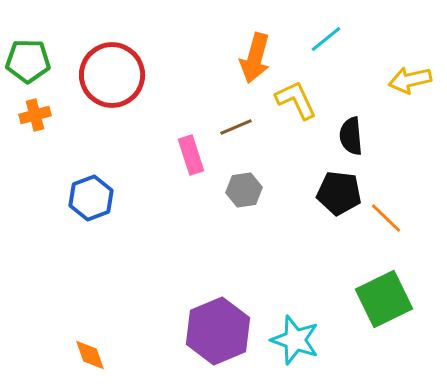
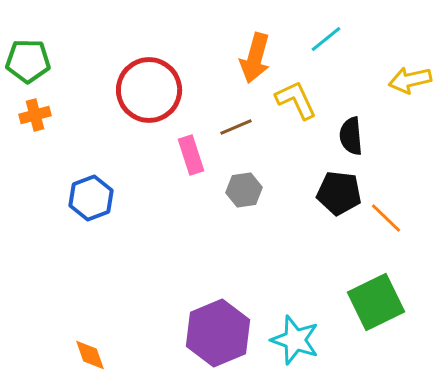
red circle: moved 37 px right, 15 px down
green square: moved 8 px left, 3 px down
purple hexagon: moved 2 px down
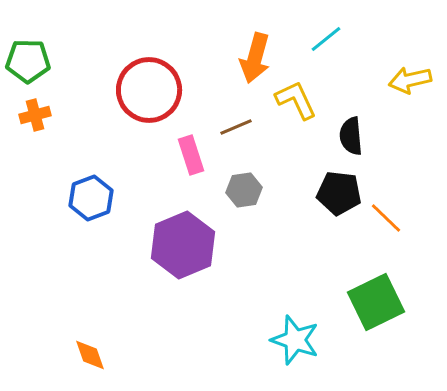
purple hexagon: moved 35 px left, 88 px up
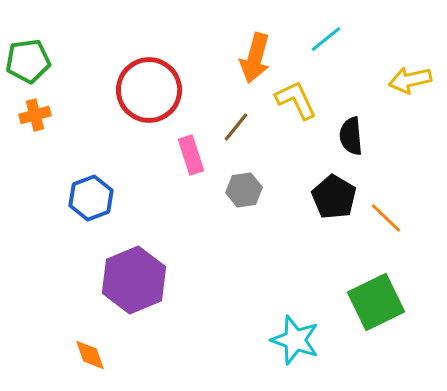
green pentagon: rotated 9 degrees counterclockwise
brown line: rotated 28 degrees counterclockwise
black pentagon: moved 5 px left, 4 px down; rotated 24 degrees clockwise
purple hexagon: moved 49 px left, 35 px down
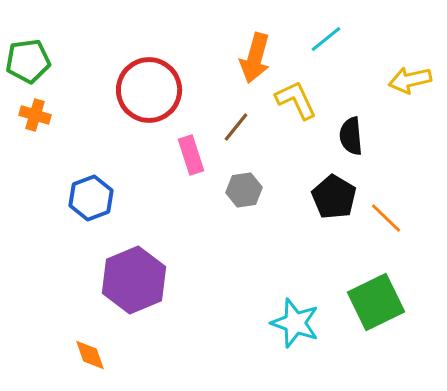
orange cross: rotated 32 degrees clockwise
cyan star: moved 17 px up
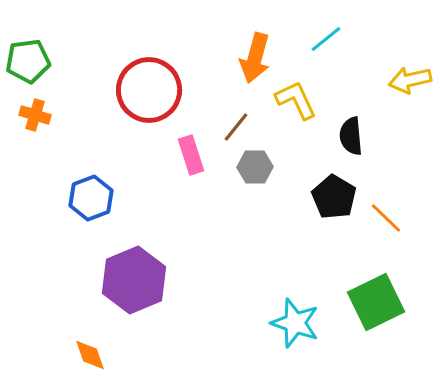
gray hexagon: moved 11 px right, 23 px up; rotated 8 degrees clockwise
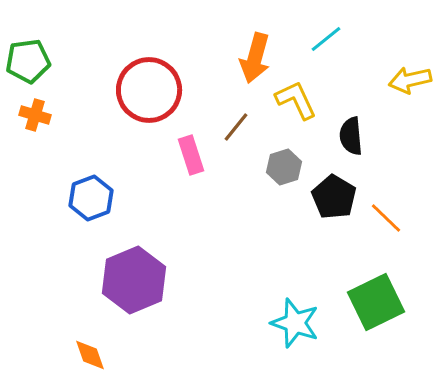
gray hexagon: moved 29 px right; rotated 16 degrees counterclockwise
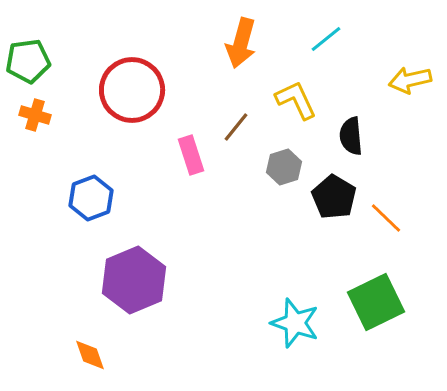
orange arrow: moved 14 px left, 15 px up
red circle: moved 17 px left
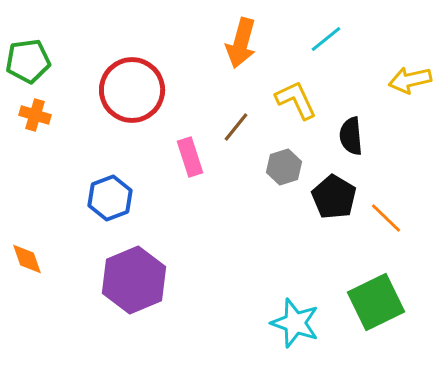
pink rectangle: moved 1 px left, 2 px down
blue hexagon: moved 19 px right
orange diamond: moved 63 px left, 96 px up
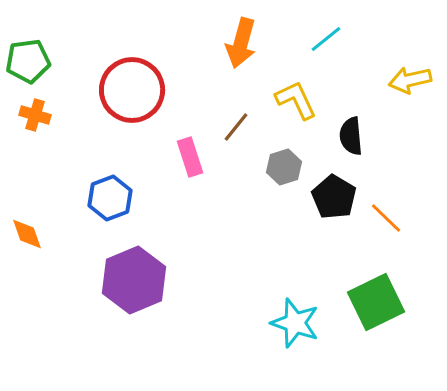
orange diamond: moved 25 px up
